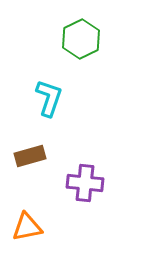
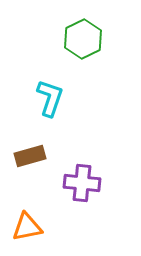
green hexagon: moved 2 px right
cyan L-shape: moved 1 px right
purple cross: moved 3 px left
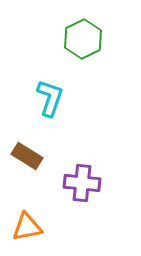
brown rectangle: moved 3 px left; rotated 48 degrees clockwise
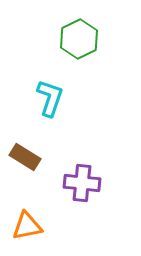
green hexagon: moved 4 px left
brown rectangle: moved 2 px left, 1 px down
orange triangle: moved 1 px up
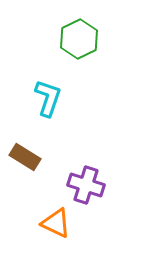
cyan L-shape: moved 2 px left
purple cross: moved 4 px right, 2 px down; rotated 12 degrees clockwise
orange triangle: moved 29 px right, 3 px up; rotated 36 degrees clockwise
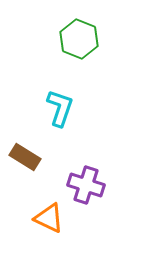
green hexagon: rotated 12 degrees counterclockwise
cyan L-shape: moved 12 px right, 10 px down
orange triangle: moved 7 px left, 5 px up
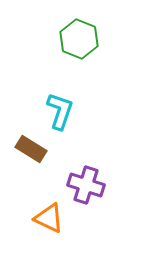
cyan L-shape: moved 3 px down
brown rectangle: moved 6 px right, 8 px up
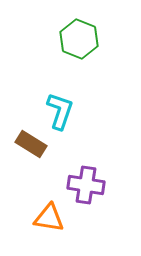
brown rectangle: moved 5 px up
purple cross: rotated 9 degrees counterclockwise
orange triangle: rotated 16 degrees counterclockwise
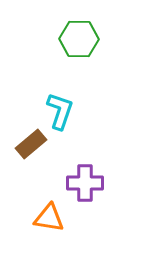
green hexagon: rotated 21 degrees counterclockwise
brown rectangle: rotated 72 degrees counterclockwise
purple cross: moved 1 px left, 2 px up; rotated 9 degrees counterclockwise
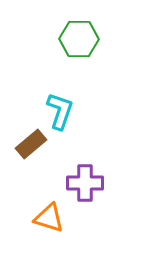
orange triangle: rotated 8 degrees clockwise
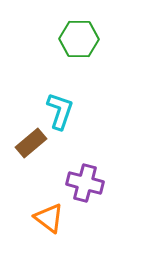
brown rectangle: moved 1 px up
purple cross: rotated 15 degrees clockwise
orange triangle: rotated 20 degrees clockwise
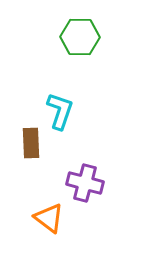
green hexagon: moved 1 px right, 2 px up
brown rectangle: rotated 52 degrees counterclockwise
